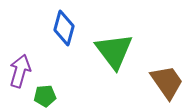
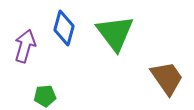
green triangle: moved 1 px right, 18 px up
purple arrow: moved 5 px right, 25 px up
brown trapezoid: moved 4 px up
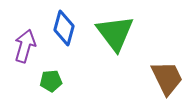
brown trapezoid: rotated 9 degrees clockwise
green pentagon: moved 6 px right, 15 px up
